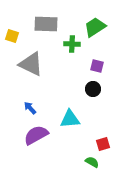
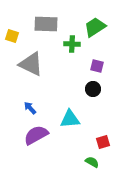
red square: moved 2 px up
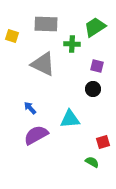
gray triangle: moved 12 px right
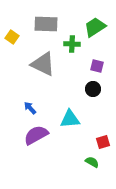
yellow square: moved 1 px down; rotated 16 degrees clockwise
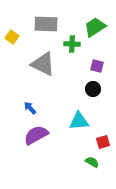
cyan triangle: moved 9 px right, 2 px down
